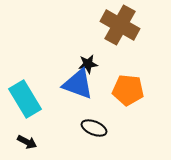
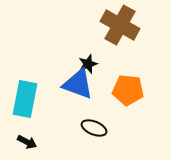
black star: rotated 12 degrees counterclockwise
cyan rectangle: rotated 42 degrees clockwise
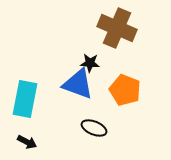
brown cross: moved 3 px left, 3 px down; rotated 6 degrees counterclockwise
black star: moved 2 px right, 1 px up; rotated 24 degrees clockwise
orange pentagon: moved 3 px left; rotated 16 degrees clockwise
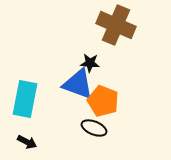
brown cross: moved 1 px left, 3 px up
orange pentagon: moved 22 px left, 11 px down
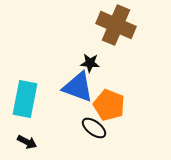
blue triangle: moved 3 px down
orange pentagon: moved 6 px right, 4 px down
black ellipse: rotated 15 degrees clockwise
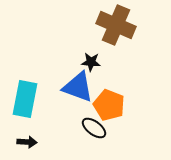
black star: moved 1 px right, 1 px up
black arrow: rotated 24 degrees counterclockwise
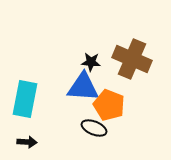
brown cross: moved 16 px right, 34 px down
blue triangle: moved 5 px right; rotated 16 degrees counterclockwise
black ellipse: rotated 15 degrees counterclockwise
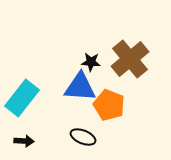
brown cross: moved 2 px left; rotated 27 degrees clockwise
blue triangle: moved 3 px left
cyan rectangle: moved 3 px left, 1 px up; rotated 27 degrees clockwise
black ellipse: moved 11 px left, 9 px down
black arrow: moved 3 px left, 1 px up
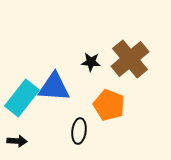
blue triangle: moved 26 px left
black ellipse: moved 4 px left, 6 px up; rotated 75 degrees clockwise
black arrow: moved 7 px left
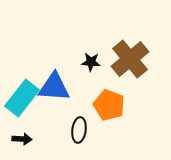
black ellipse: moved 1 px up
black arrow: moved 5 px right, 2 px up
